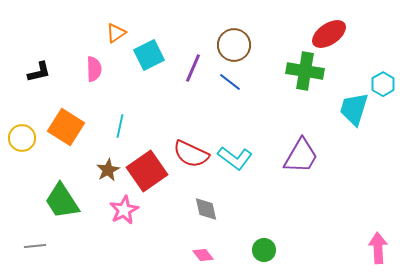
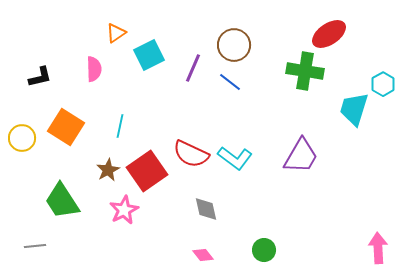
black L-shape: moved 1 px right, 5 px down
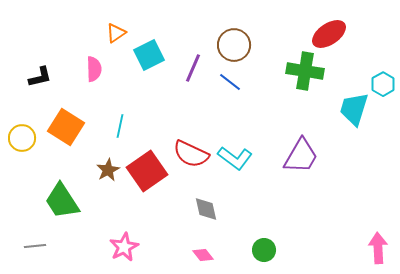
pink star: moved 37 px down
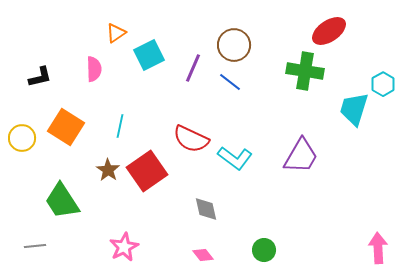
red ellipse: moved 3 px up
red semicircle: moved 15 px up
brown star: rotated 10 degrees counterclockwise
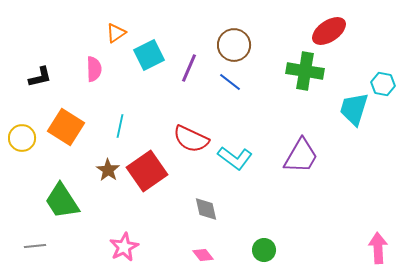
purple line: moved 4 px left
cyan hexagon: rotated 20 degrees counterclockwise
